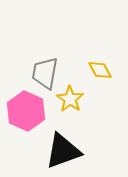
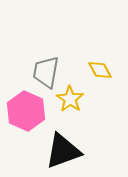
gray trapezoid: moved 1 px right, 1 px up
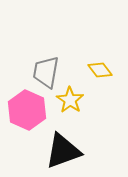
yellow diamond: rotated 10 degrees counterclockwise
yellow star: moved 1 px down
pink hexagon: moved 1 px right, 1 px up
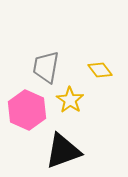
gray trapezoid: moved 5 px up
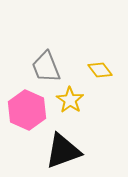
gray trapezoid: rotated 32 degrees counterclockwise
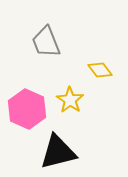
gray trapezoid: moved 25 px up
pink hexagon: moved 1 px up
black triangle: moved 5 px left, 1 px down; rotated 6 degrees clockwise
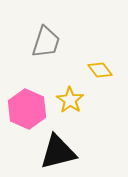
gray trapezoid: rotated 140 degrees counterclockwise
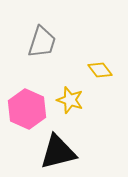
gray trapezoid: moved 4 px left
yellow star: rotated 16 degrees counterclockwise
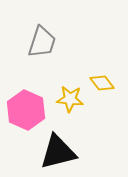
yellow diamond: moved 2 px right, 13 px down
yellow star: moved 1 px up; rotated 12 degrees counterclockwise
pink hexagon: moved 1 px left, 1 px down
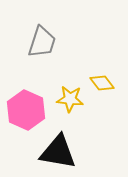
black triangle: rotated 24 degrees clockwise
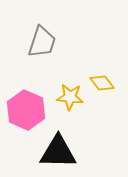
yellow star: moved 2 px up
black triangle: rotated 9 degrees counterclockwise
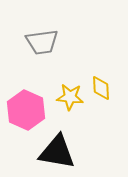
gray trapezoid: rotated 64 degrees clockwise
yellow diamond: moved 1 px left, 5 px down; rotated 35 degrees clockwise
black triangle: moved 1 px left; rotated 9 degrees clockwise
